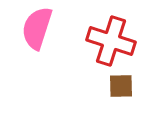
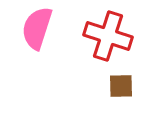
red cross: moved 3 px left, 5 px up
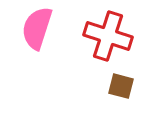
brown square: rotated 16 degrees clockwise
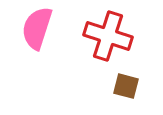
brown square: moved 5 px right
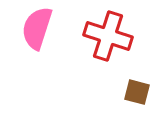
brown square: moved 11 px right, 6 px down
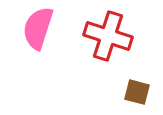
pink semicircle: moved 1 px right
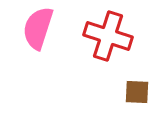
brown square: rotated 12 degrees counterclockwise
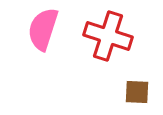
pink semicircle: moved 5 px right, 1 px down
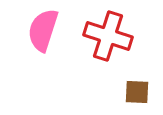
pink semicircle: moved 1 px down
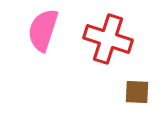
red cross: moved 3 px down
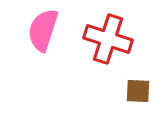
brown square: moved 1 px right, 1 px up
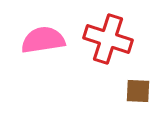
pink semicircle: moved 10 px down; rotated 63 degrees clockwise
